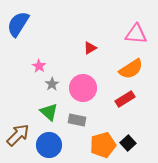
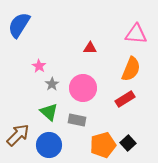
blue semicircle: moved 1 px right, 1 px down
red triangle: rotated 32 degrees clockwise
orange semicircle: rotated 35 degrees counterclockwise
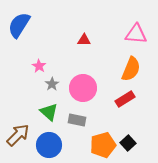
red triangle: moved 6 px left, 8 px up
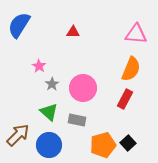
red triangle: moved 11 px left, 8 px up
red rectangle: rotated 30 degrees counterclockwise
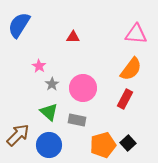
red triangle: moved 5 px down
orange semicircle: rotated 15 degrees clockwise
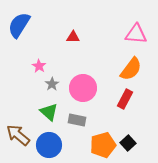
brown arrow: rotated 95 degrees counterclockwise
